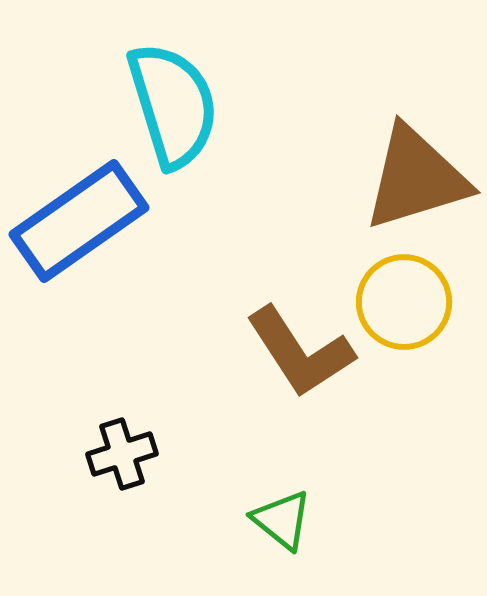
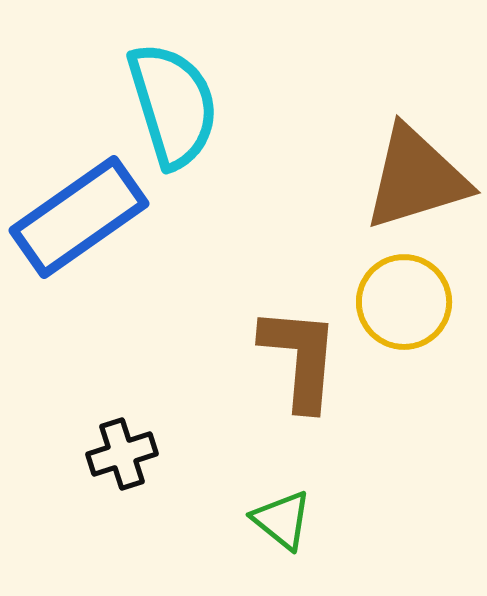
blue rectangle: moved 4 px up
brown L-shape: moved 6 px down; rotated 142 degrees counterclockwise
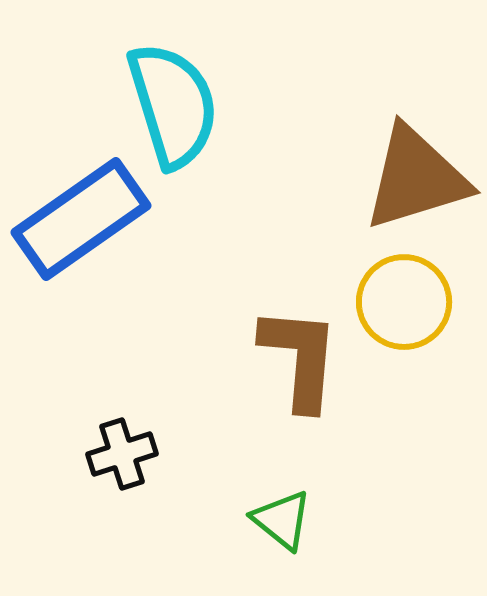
blue rectangle: moved 2 px right, 2 px down
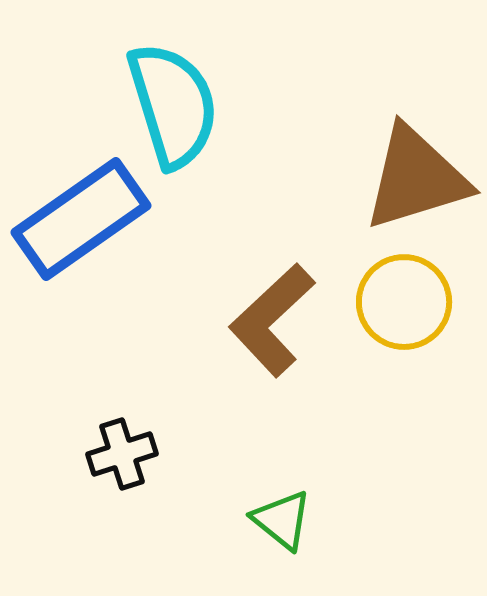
brown L-shape: moved 28 px left, 38 px up; rotated 138 degrees counterclockwise
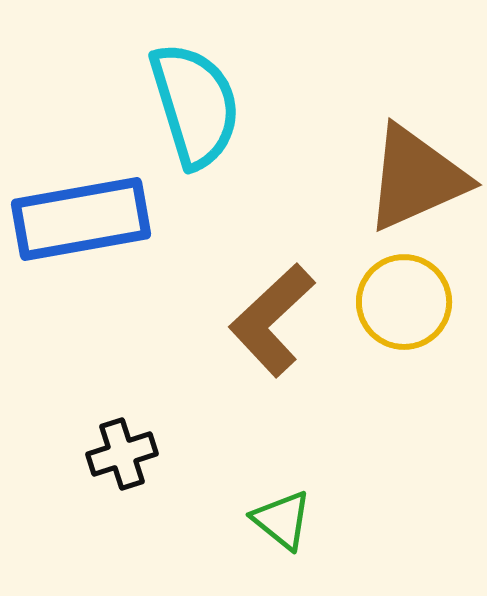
cyan semicircle: moved 22 px right
brown triangle: rotated 7 degrees counterclockwise
blue rectangle: rotated 25 degrees clockwise
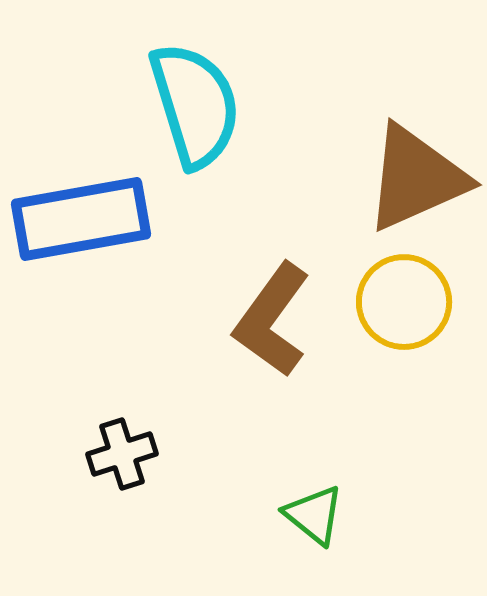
brown L-shape: rotated 11 degrees counterclockwise
green triangle: moved 32 px right, 5 px up
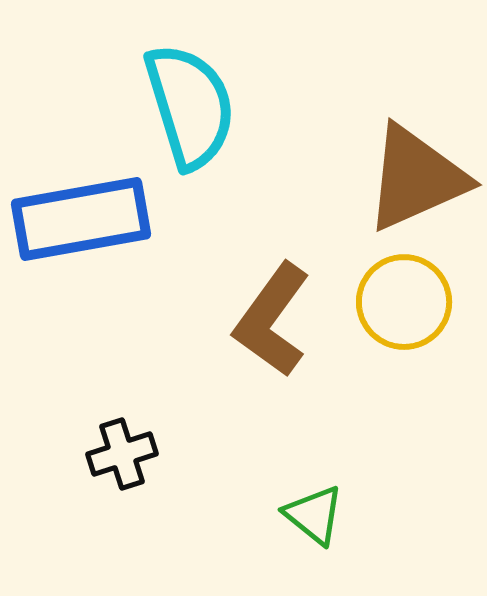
cyan semicircle: moved 5 px left, 1 px down
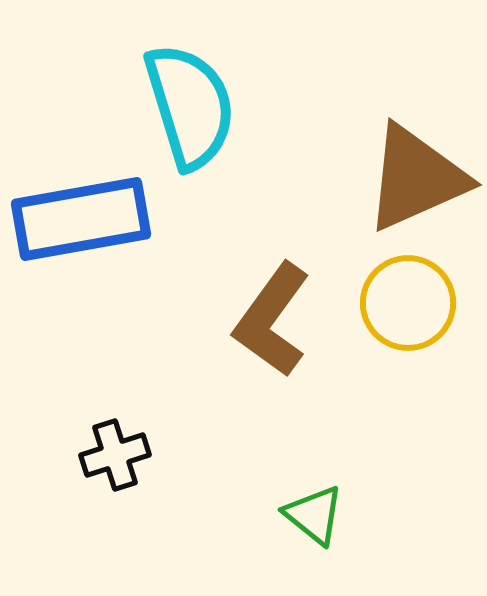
yellow circle: moved 4 px right, 1 px down
black cross: moved 7 px left, 1 px down
